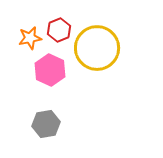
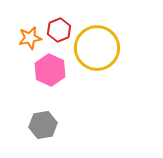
gray hexagon: moved 3 px left, 1 px down
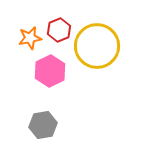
yellow circle: moved 2 px up
pink hexagon: moved 1 px down; rotated 8 degrees clockwise
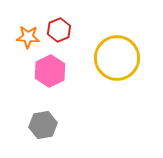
orange star: moved 2 px left, 1 px up; rotated 15 degrees clockwise
yellow circle: moved 20 px right, 12 px down
